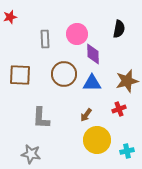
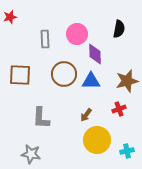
purple diamond: moved 2 px right
blue triangle: moved 1 px left, 2 px up
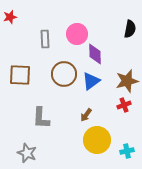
black semicircle: moved 11 px right
blue triangle: rotated 36 degrees counterclockwise
red cross: moved 5 px right, 4 px up
gray star: moved 4 px left, 1 px up; rotated 12 degrees clockwise
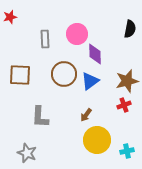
blue triangle: moved 1 px left
gray L-shape: moved 1 px left, 1 px up
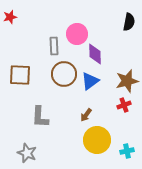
black semicircle: moved 1 px left, 7 px up
gray rectangle: moved 9 px right, 7 px down
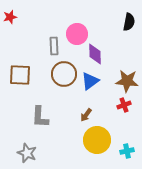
brown star: rotated 20 degrees clockwise
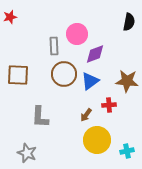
purple diamond: rotated 70 degrees clockwise
brown square: moved 2 px left
red cross: moved 15 px left; rotated 16 degrees clockwise
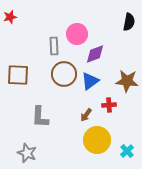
cyan cross: rotated 32 degrees counterclockwise
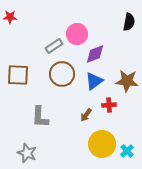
red star: rotated 16 degrees clockwise
gray rectangle: rotated 60 degrees clockwise
brown circle: moved 2 px left
blue triangle: moved 4 px right
yellow circle: moved 5 px right, 4 px down
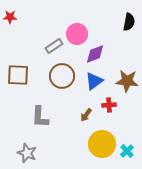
brown circle: moved 2 px down
